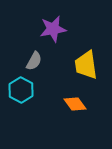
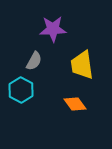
purple star: rotated 8 degrees clockwise
yellow trapezoid: moved 4 px left
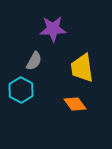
yellow trapezoid: moved 3 px down
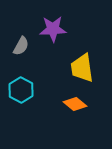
gray semicircle: moved 13 px left, 15 px up
orange diamond: rotated 15 degrees counterclockwise
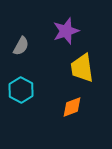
purple star: moved 13 px right, 2 px down; rotated 16 degrees counterclockwise
orange diamond: moved 3 px left, 3 px down; rotated 60 degrees counterclockwise
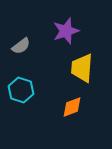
gray semicircle: rotated 24 degrees clockwise
yellow trapezoid: rotated 12 degrees clockwise
cyan hexagon: rotated 10 degrees counterclockwise
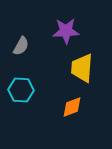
purple star: rotated 16 degrees clockwise
gray semicircle: rotated 24 degrees counterclockwise
cyan hexagon: rotated 15 degrees counterclockwise
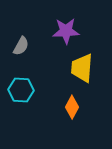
orange diamond: rotated 40 degrees counterclockwise
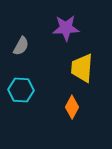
purple star: moved 3 px up
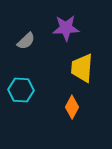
gray semicircle: moved 5 px right, 5 px up; rotated 18 degrees clockwise
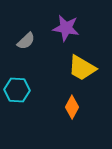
purple star: rotated 12 degrees clockwise
yellow trapezoid: rotated 64 degrees counterclockwise
cyan hexagon: moved 4 px left
